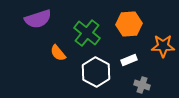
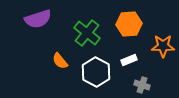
orange semicircle: moved 2 px right, 8 px down
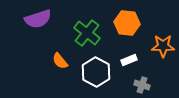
orange hexagon: moved 2 px left, 1 px up; rotated 10 degrees clockwise
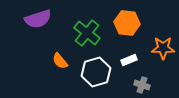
orange star: moved 2 px down
white hexagon: rotated 16 degrees clockwise
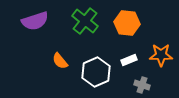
purple semicircle: moved 3 px left, 2 px down
green cross: moved 2 px left, 12 px up
orange star: moved 2 px left, 7 px down
white hexagon: rotated 8 degrees counterclockwise
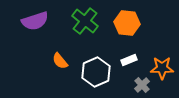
orange star: moved 1 px right, 13 px down
gray cross: rotated 28 degrees clockwise
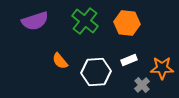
white hexagon: rotated 20 degrees clockwise
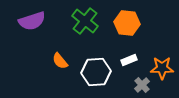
purple semicircle: moved 3 px left
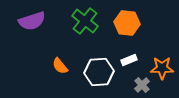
orange semicircle: moved 5 px down
white hexagon: moved 3 px right
